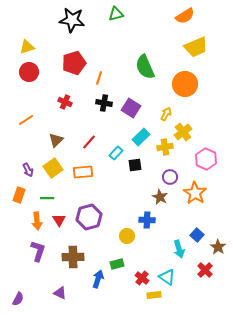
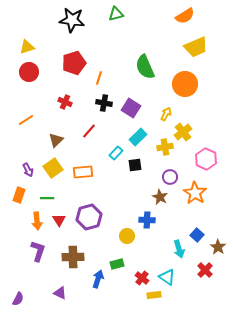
cyan rectangle at (141, 137): moved 3 px left
red line at (89, 142): moved 11 px up
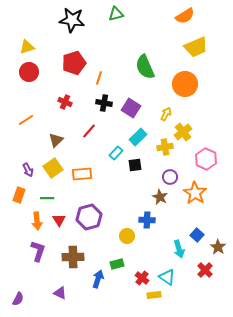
orange rectangle at (83, 172): moved 1 px left, 2 px down
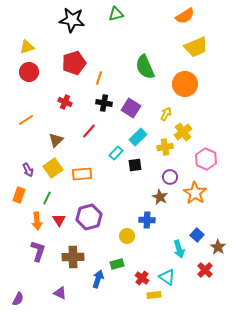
green line at (47, 198): rotated 64 degrees counterclockwise
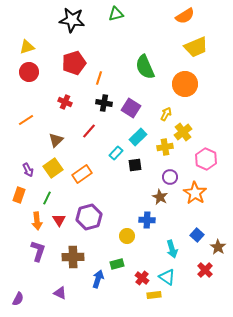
orange rectangle at (82, 174): rotated 30 degrees counterclockwise
cyan arrow at (179, 249): moved 7 px left
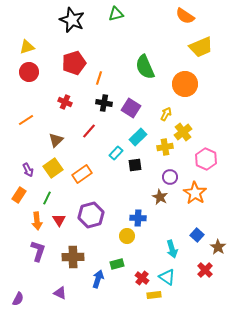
orange semicircle at (185, 16): rotated 66 degrees clockwise
black star at (72, 20): rotated 15 degrees clockwise
yellow trapezoid at (196, 47): moved 5 px right
orange rectangle at (19, 195): rotated 14 degrees clockwise
purple hexagon at (89, 217): moved 2 px right, 2 px up
blue cross at (147, 220): moved 9 px left, 2 px up
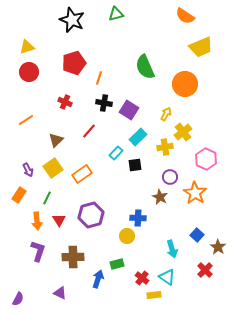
purple square at (131, 108): moved 2 px left, 2 px down
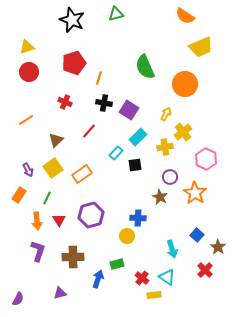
purple triangle at (60, 293): rotated 40 degrees counterclockwise
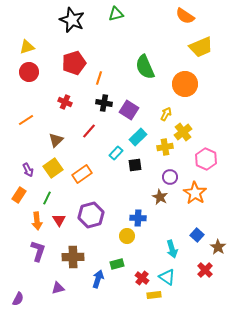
purple triangle at (60, 293): moved 2 px left, 5 px up
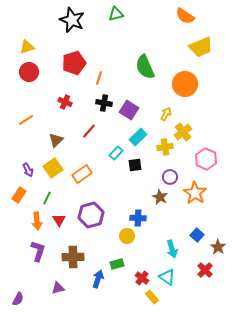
yellow rectangle at (154, 295): moved 2 px left, 2 px down; rotated 56 degrees clockwise
